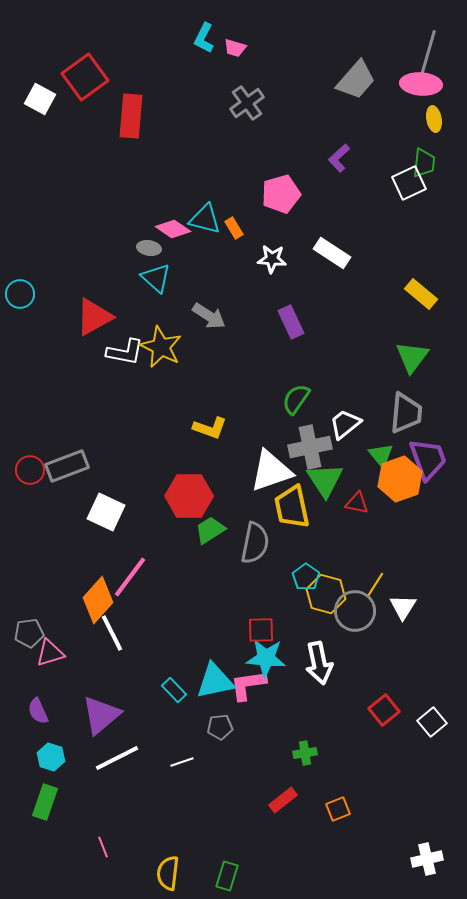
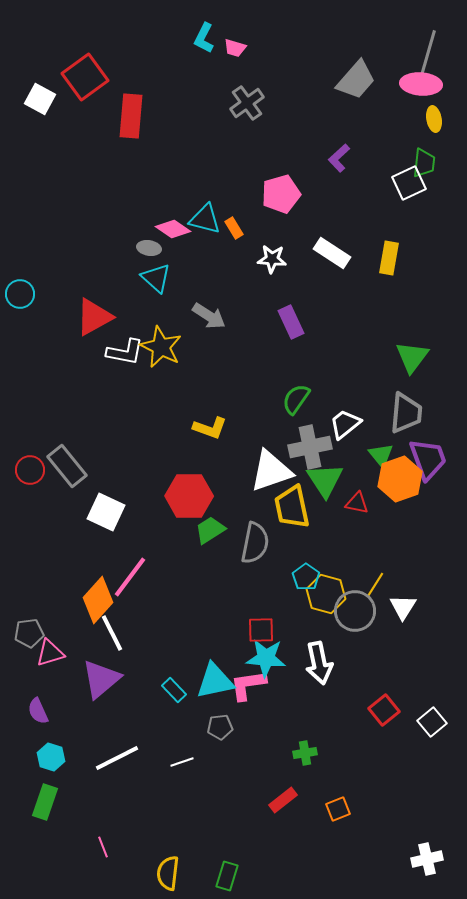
yellow rectangle at (421, 294): moved 32 px left, 36 px up; rotated 60 degrees clockwise
gray rectangle at (67, 466): rotated 72 degrees clockwise
purple triangle at (101, 715): moved 36 px up
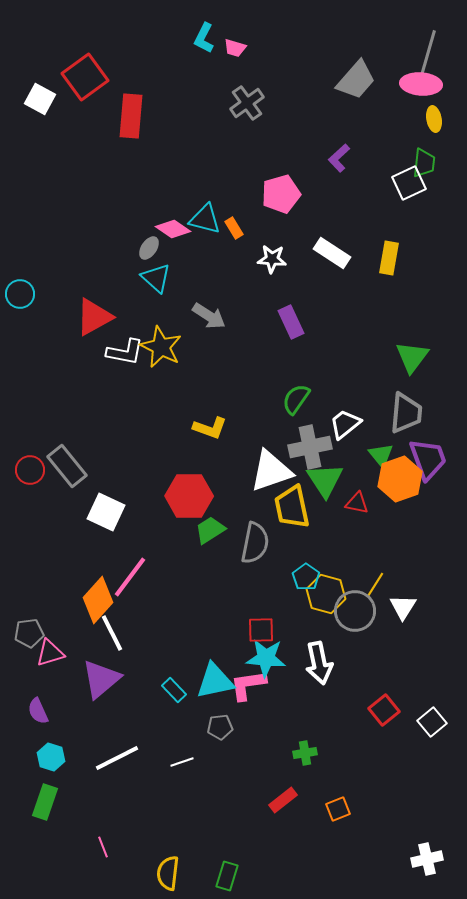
gray ellipse at (149, 248): rotated 65 degrees counterclockwise
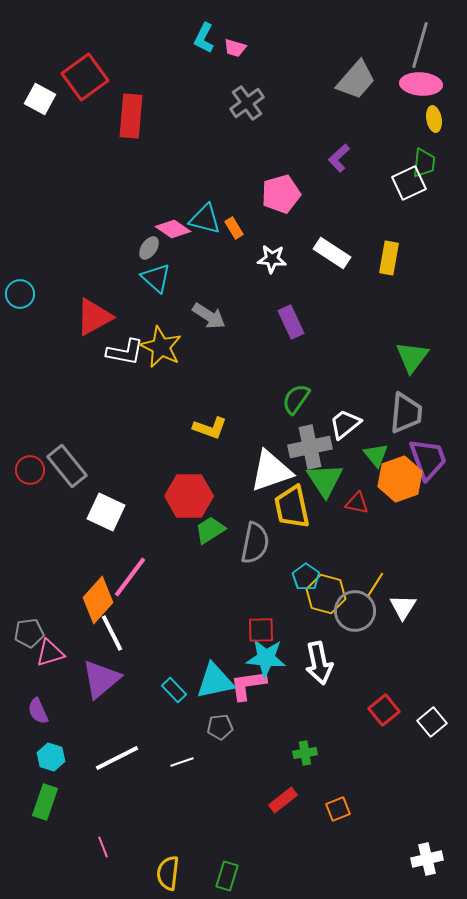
gray line at (428, 53): moved 8 px left, 8 px up
green triangle at (381, 455): moved 5 px left
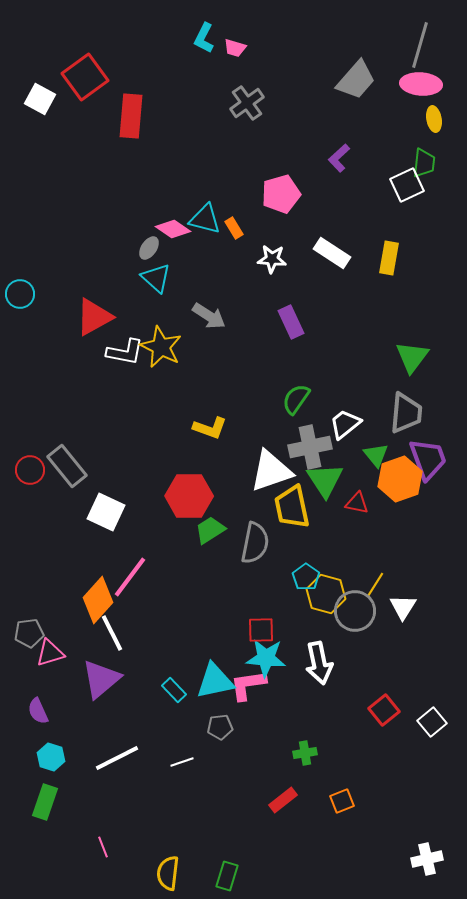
white square at (409, 183): moved 2 px left, 2 px down
orange square at (338, 809): moved 4 px right, 8 px up
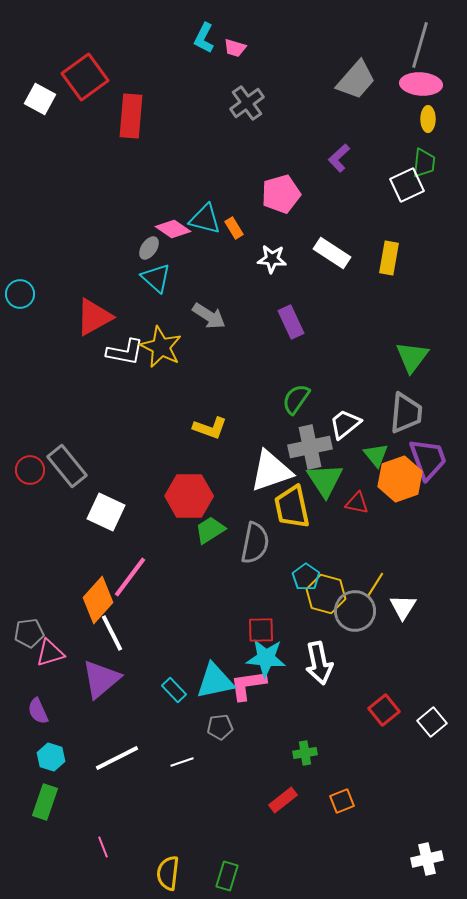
yellow ellipse at (434, 119): moved 6 px left; rotated 10 degrees clockwise
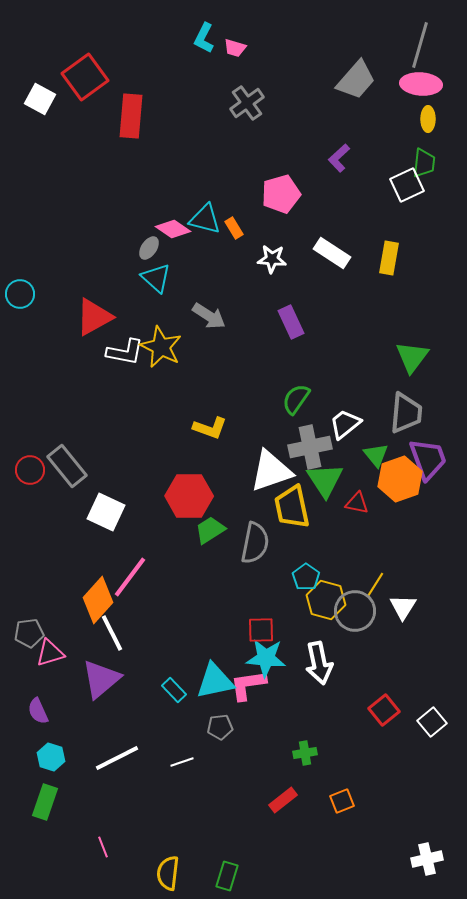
yellow hexagon at (326, 594): moved 6 px down
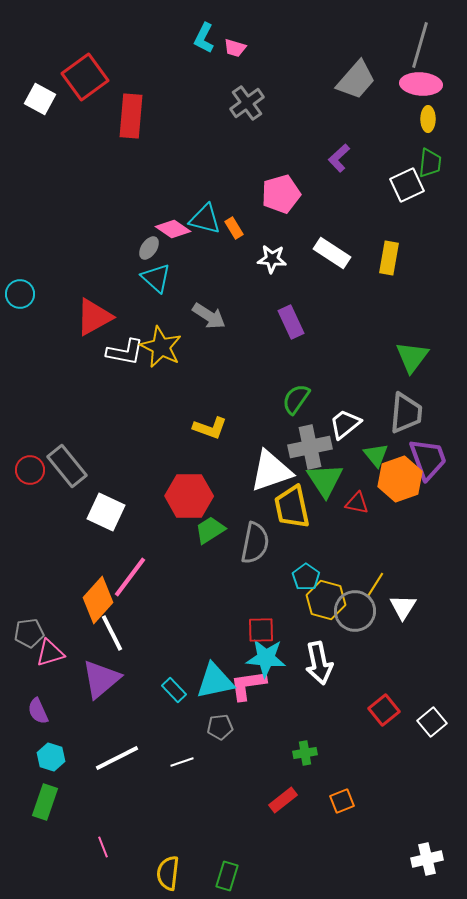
green trapezoid at (424, 163): moved 6 px right
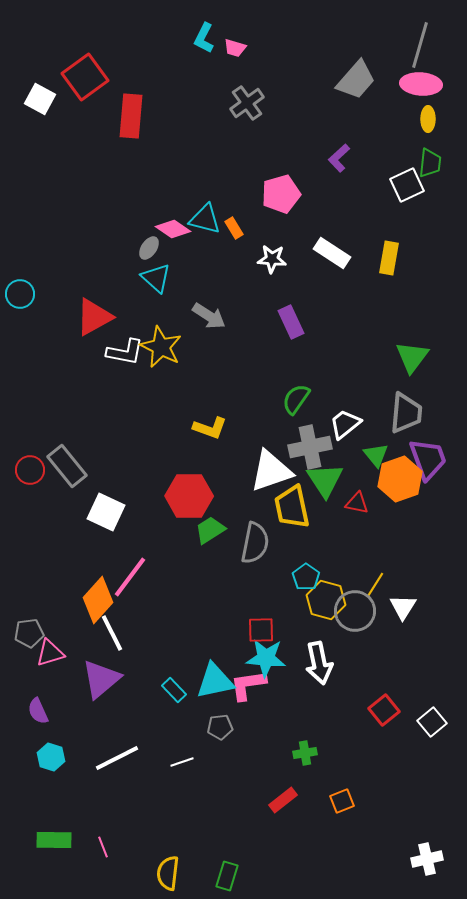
green rectangle at (45, 802): moved 9 px right, 38 px down; rotated 72 degrees clockwise
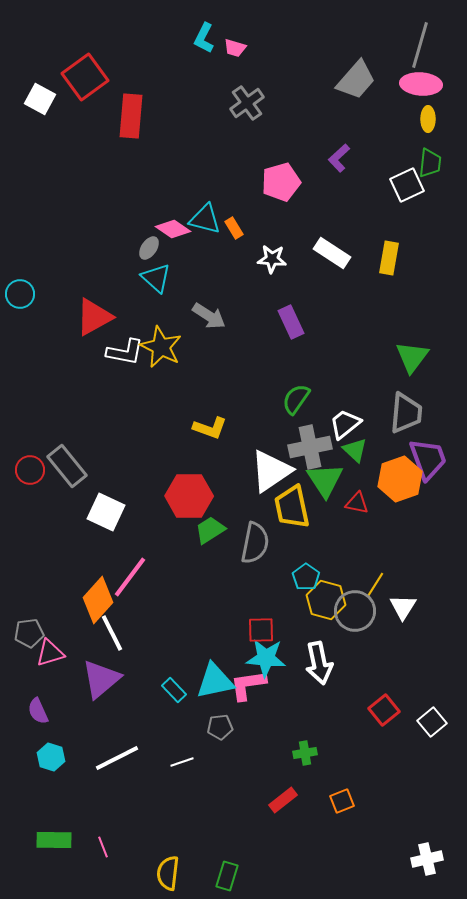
pink pentagon at (281, 194): moved 12 px up
green triangle at (376, 455): moved 21 px left, 5 px up; rotated 8 degrees counterclockwise
white triangle at (271, 471): rotated 15 degrees counterclockwise
